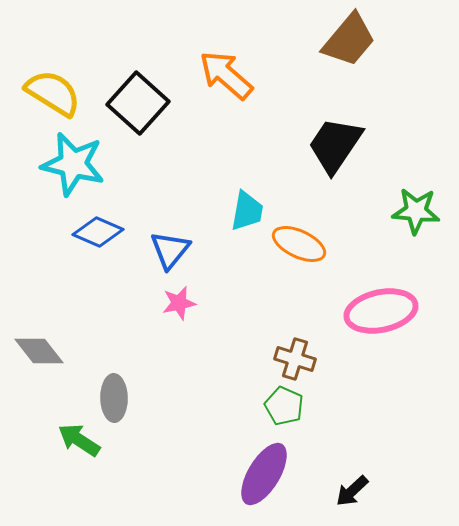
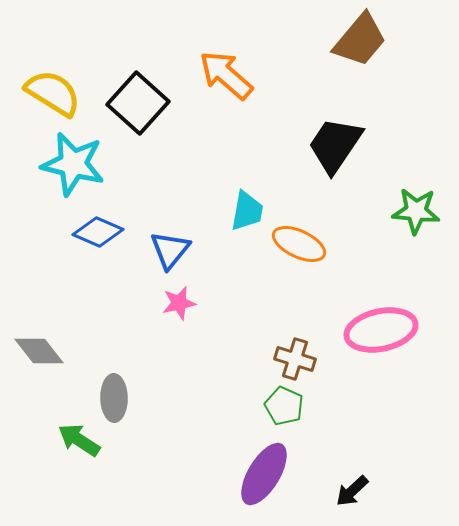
brown trapezoid: moved 11 px right
pink ellipse: moved 19 px down
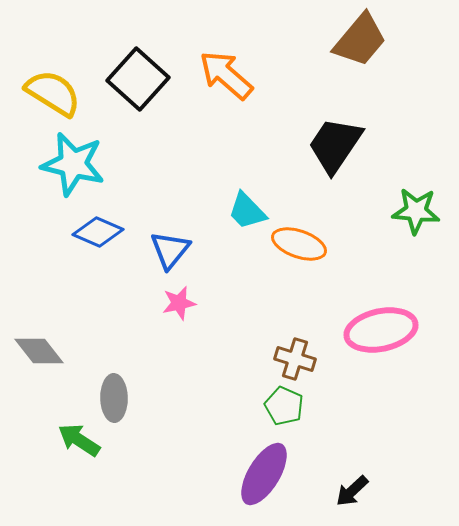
black square: moved 24 px up
cyan trapezoid: rotated 126 degrees clockwise
orange ellipse: rotated 6 degrees counterclockwise
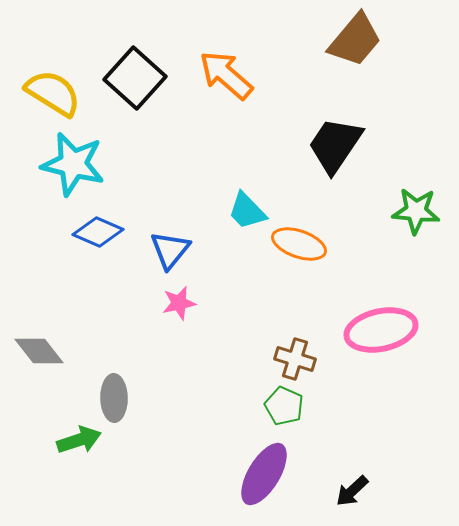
brown trapezoid: moved 5 px left
black square: moved 3 px left, 1 px up
green arrow: rotated 129 degrees clockwise
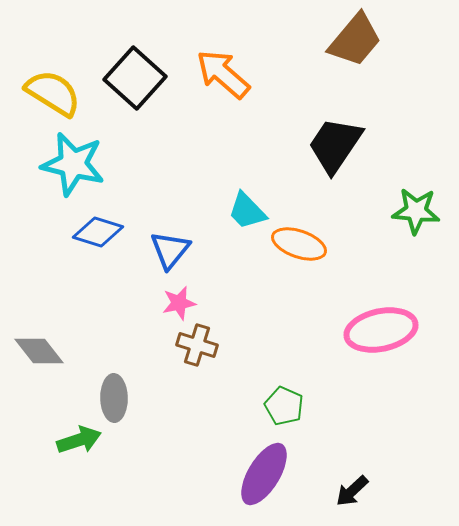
orange arrow: moved 3 px left, 1 px up
blue diamond: rotated 6 degrees counterclockwise
brown cross: moved 98 px left, 14 px up
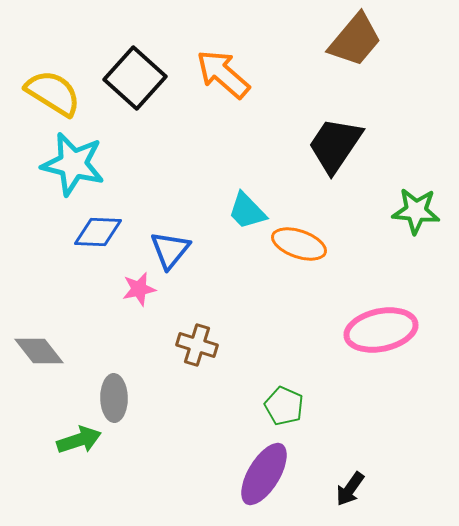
blue diamond: rotated 15 degrees counterclockwise
pink star: moved 40 px left, 14 px up
black arrow: moved 2 px left, 2 px up; rotated 12 degrees counterclockwise
